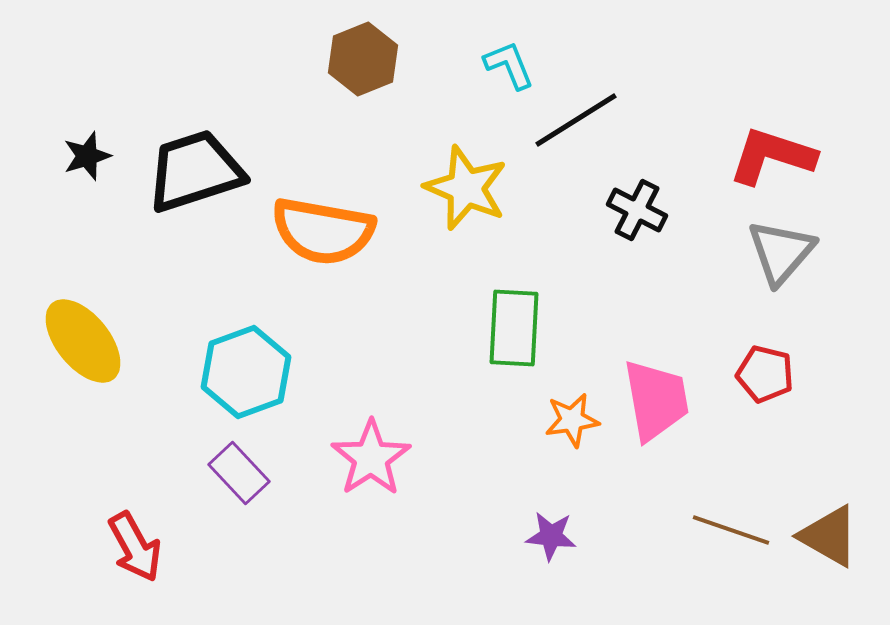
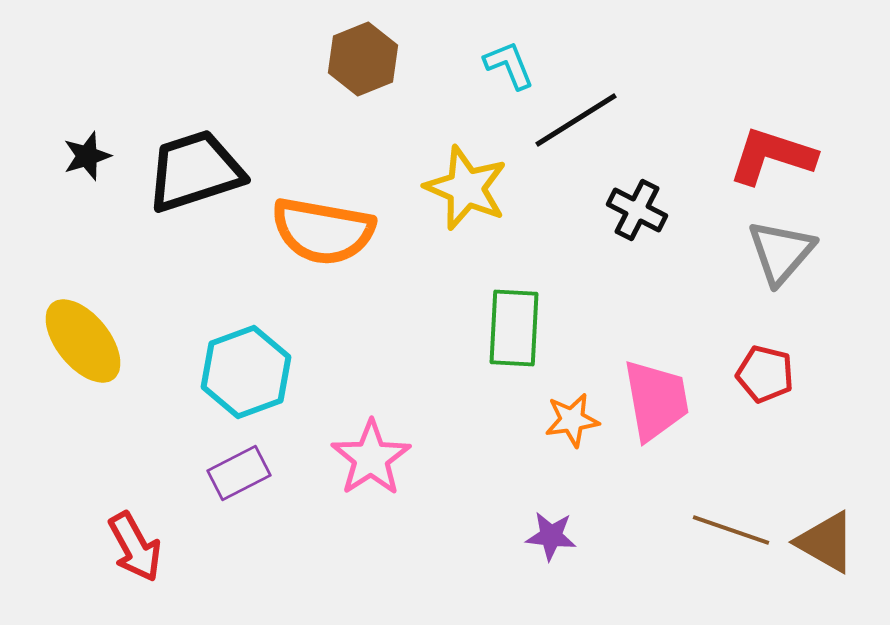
purple rectangle: rotated 74 degrees counterclockwise
brown triangle: moved 3 px left, 6 px down
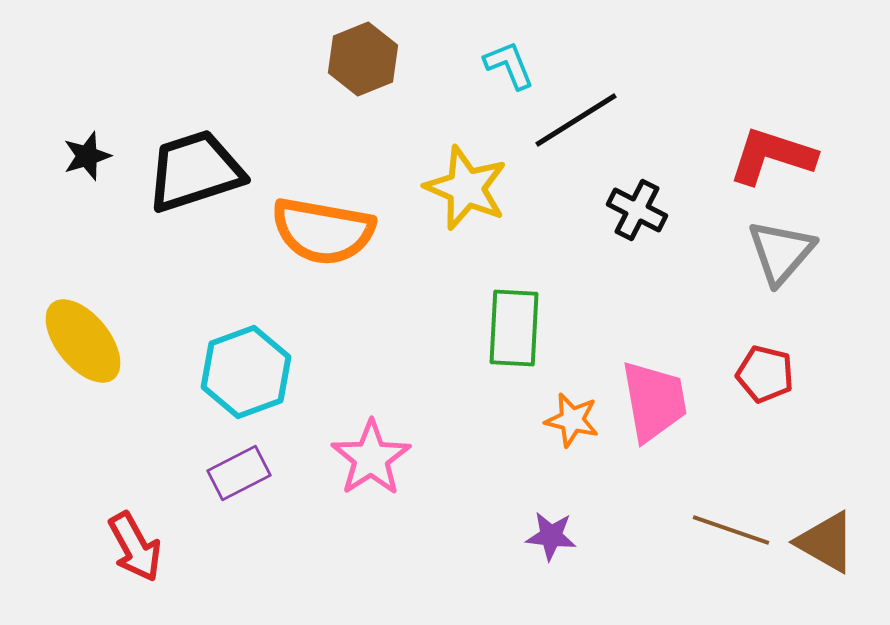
pink trapezoid: moved 2 px left, 1 px down
orange star: rotated 22 degrees clockwise
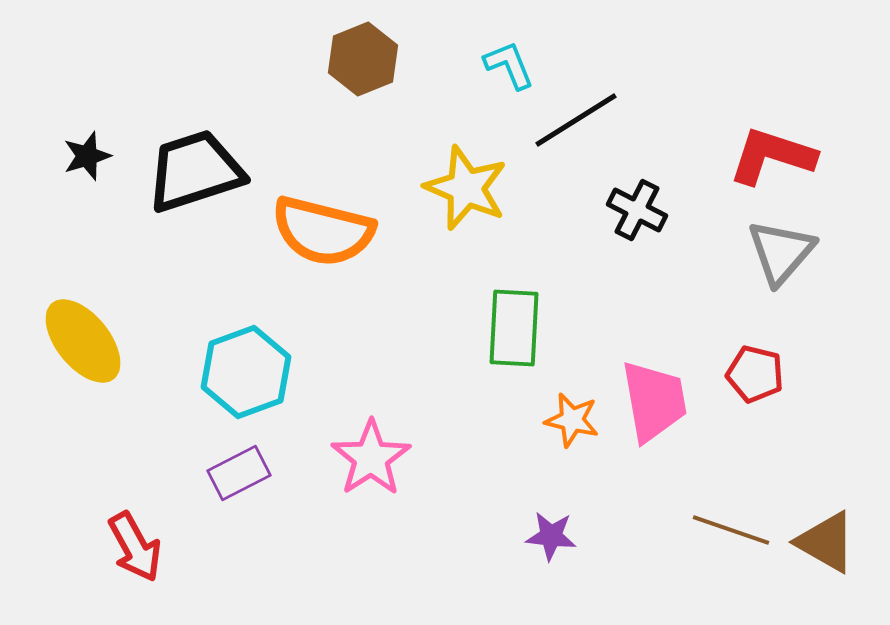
orange semicircle: rotated 4 degrees clockwise
red pentagon: moved 10 px left
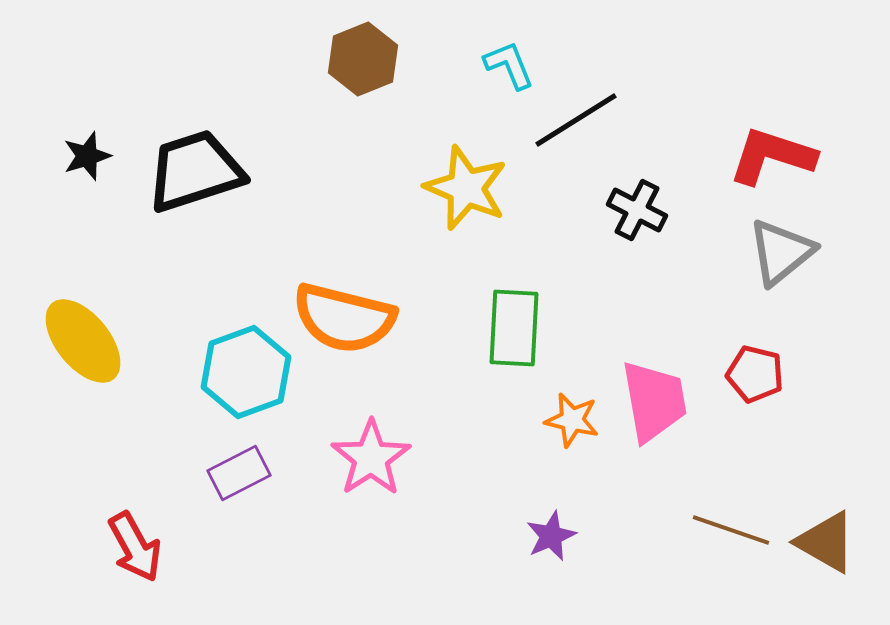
orange semicircle: moved 21 px right, 87 px down
gray triangle: rotated 10 degrees clockwise
purple star: rotated 30 degrees counterclockwise
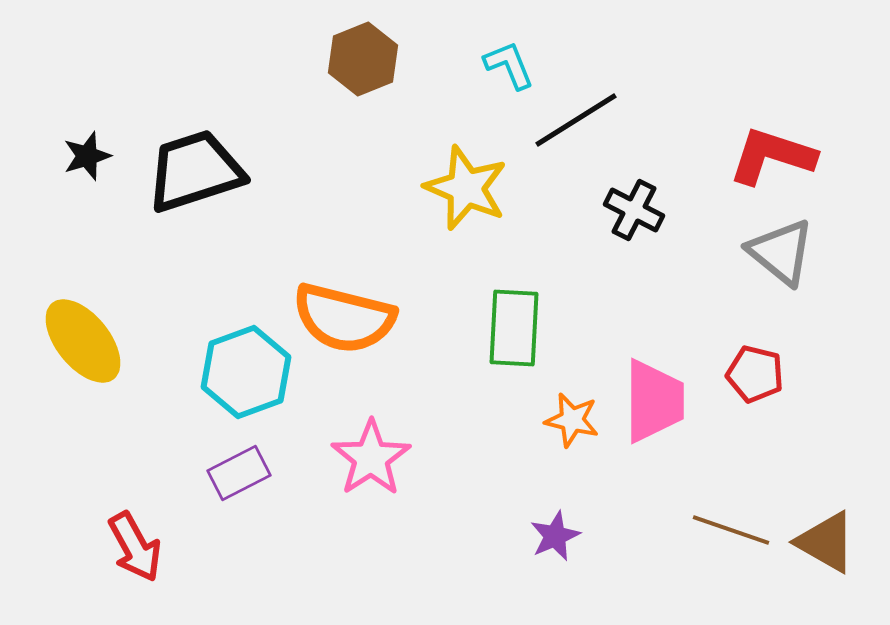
black cross: moved 3 px left
gray triangle: rotated 42 degrees counterclockwise
pink trapezoid: rotated 10 degrees clockwise
purple star: moved 4 px right
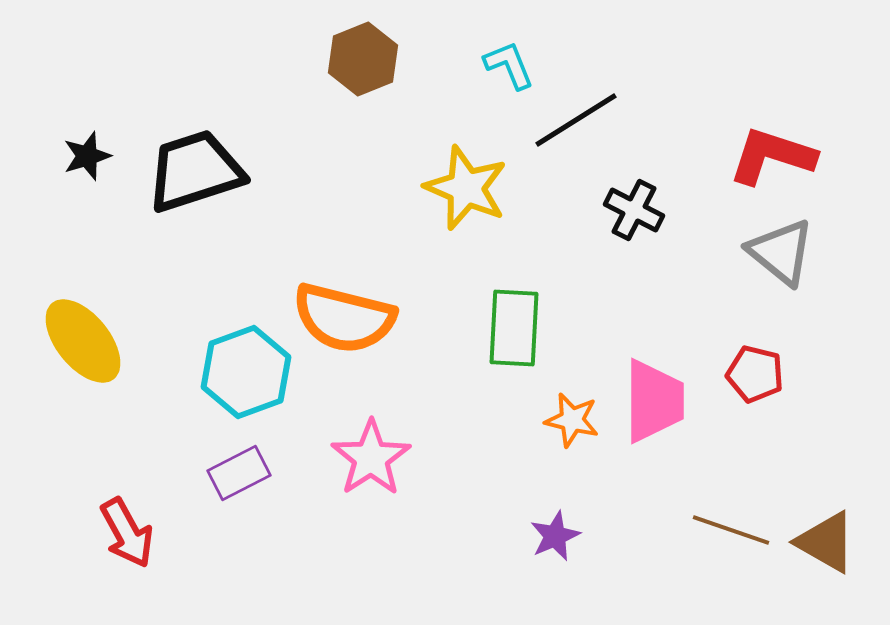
red arrow: moved 8 px left, 14 px up
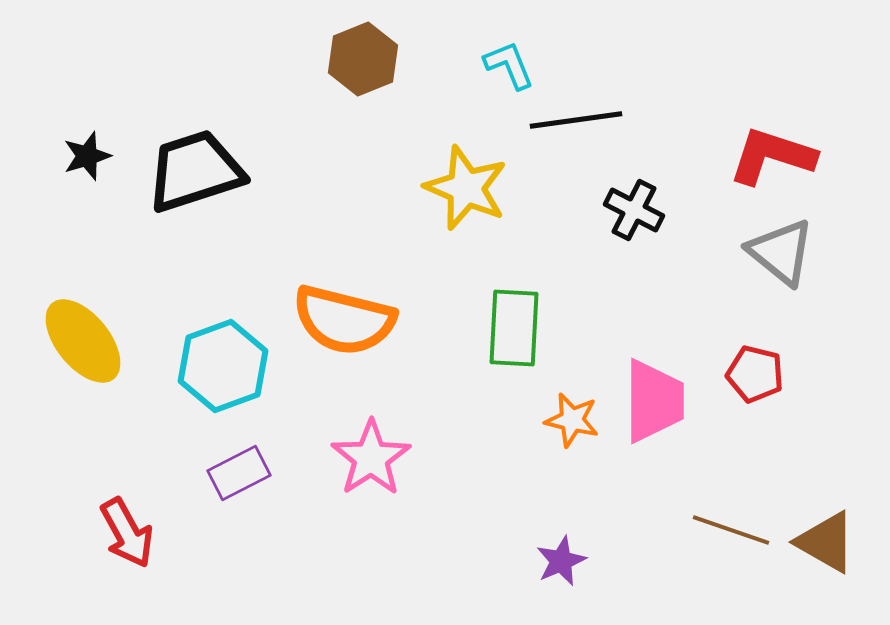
black line: rotated 24 degrees clockwise
orange semicircle: moved 2 px down
cyan hexagon: moved 23 px left, 6 px up
purple star: moved 6 px right, 25 px down
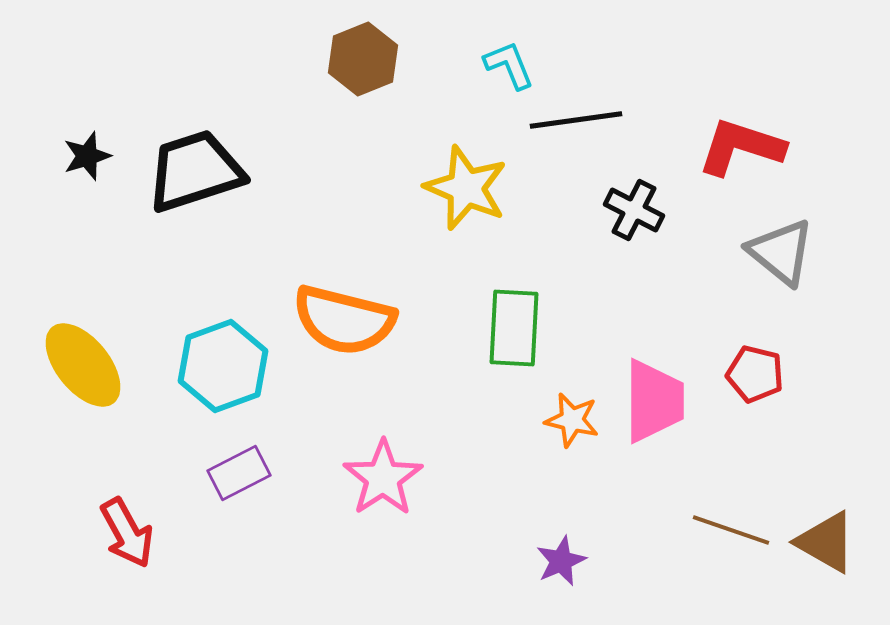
red L-shape: moved 31 px left, 9 px up
yellow ellipse: moved 24 px down
pink star: moved 12 px right, 20 px down
